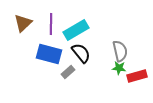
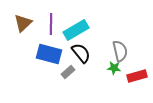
green star: moved 5 px left
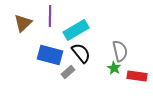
purple line: moved 1 px left, 8 px up
blue rectangle: moved 1 px right, 1 px down
green star: rotated 24 degrees clockwise
red rectangle: rotated 24 degrees clockwise
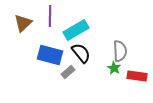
gray semicircle: rotated 10 degrees clockwise
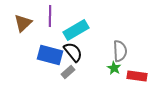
black semicircle: moved 8 px left, 1 px up
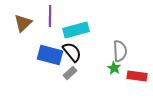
cyan rectangle: rotated 15 degrees clockwise
black semicircle: moved 1 px left
gray rectangle: moved 2 px right, 1 px down
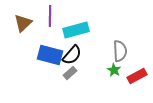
black semicircle: moved 3 px down; rotated 80 degrees clockwise
green star: moved 2 px down
red rectangle: rotated 36 degrees counterclockwise
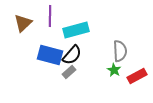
gray rectangle: moved 1 px left, 1 px up
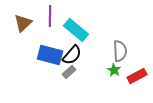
cyan rectangle: rotated 55 degrees clockwise
